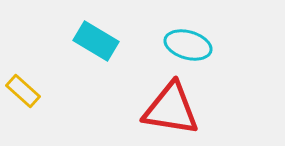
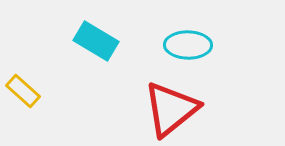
cyan ellipse: rotated 15 degrees counterclockwise
red triangle: rotated 48 degrees counterclockwise
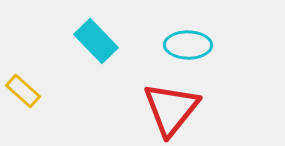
cyan rectangle: rotated 15 degrees clockwise
red triangle: rotated 12 degrees counterclockwise
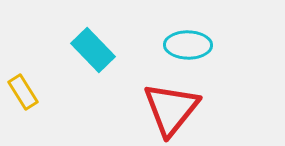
cyan rectangle: moved 3 px left, 9 px down
yellow rectangle: moved 1 px down; rotated 16 degrees clockwise
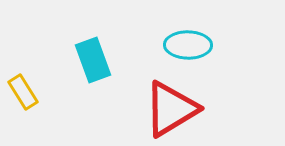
cyan rectangle: moved 10 px down; rotated 24 degrees clockwise
red triangle: rotated 20 degrees clockwise
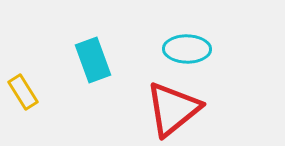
cyan ellipse: moved 1 px left, 4 px down
red triangle: moved 2 px right; rotated 8 degrees counterclockwise
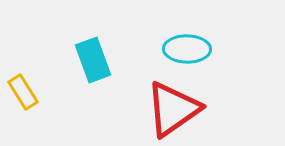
red triangle: rotated 4 degrees clockwise
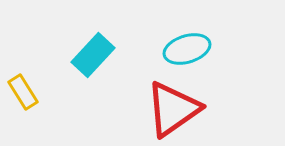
cyan ellipse: rotated 18 degrees counterclockwise
cyan rectangle: moved 5 px up; rotated 63 degrees clockwise
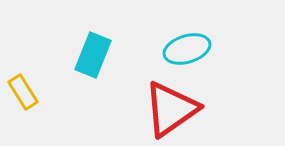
cyan rectangle: rotated 21 degrees counterclockwise
red triangle: moved 2 px left
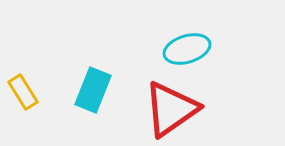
cyan rectangle: moved 35 px down
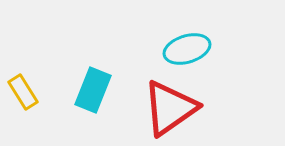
red triangle: moved 1 px left, 1 px up
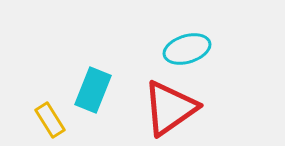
yellow rectangle: moved 27 px right, 28 px down
